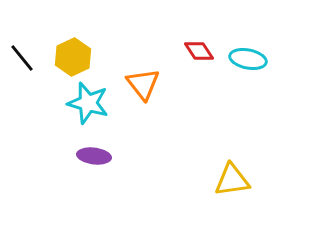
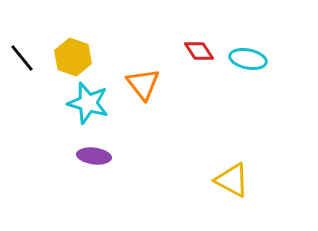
yellow hexagon: rotated 15 degrees counterclockwise
yellow triangle: rotated 36 degrees clockwise
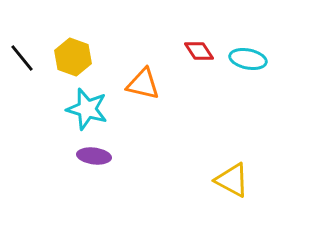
orange triangle: rotated 39 degrees counterclockwise
cyan star: moved 1 px left, 6 px down
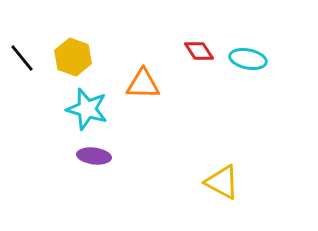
orange triangle: rotated 12 degrees counterclockwise
yellow triangle: moved 10 px left, 2 px down
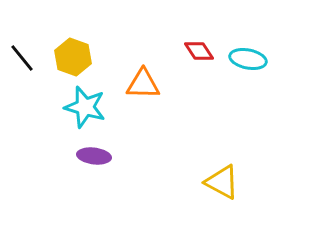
cyan star: moved 2 px left, 2 px up
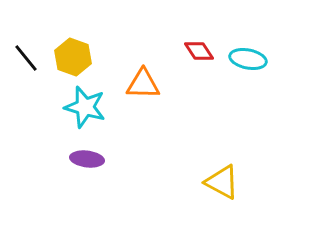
black line: moved 4 px right
purple ellipse: moved 7 px left, 3 px down
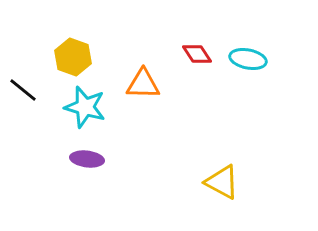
red diamond: moved 2 px left, 3 px down
black line: moved 3 px left, 32 px down; rotated 12 degrees counterclockwise
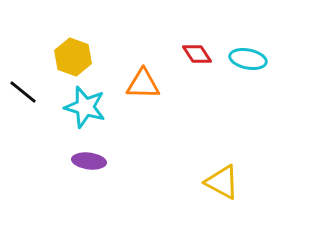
black line: moved 2 px down
purple ellipse: moved 2 px right, 2 px down
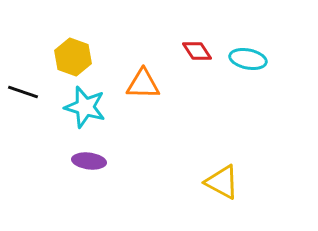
red diamond: moved 3 px up
black line: rotated 20 degrees counterclockwise
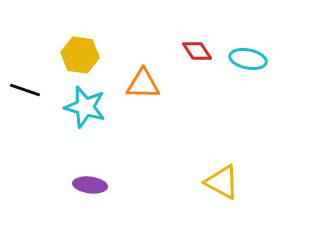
yellow hexagon: moved 7 px right, 2 px up; rotated 12 degrees counterclockwise
black line: moved 2 px right, 2 px up
purple ellipse: moved 1 px right, 24 px down
